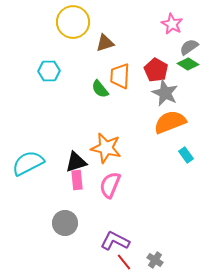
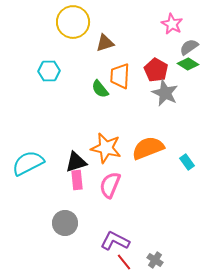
orange semicircle: moved 22 px left, 26 px down
cyan rectangle: moved 1 px right, 7 px down
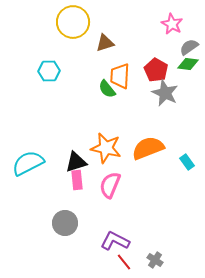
green diamond: rotated 25 degrees counterclockwise
green semicircle: moved 7 px right
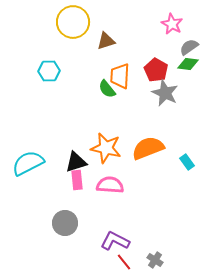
brown triangle: moved 1 px right, 2 px up
pink semicircle: rotated 72 degrees clockwise
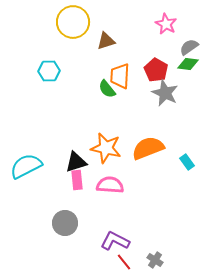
pink star: moved 6 px left
cyan semicircle: moved 2 px left, 3 px down
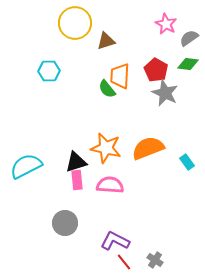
yellow circle: moved 2 px right, 1 px down
gray semicircle: moved 9 px up
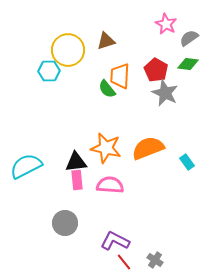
yellow circle: moved 7 px left, 27 px down
black triangle: rotated 10 degrees clockwise
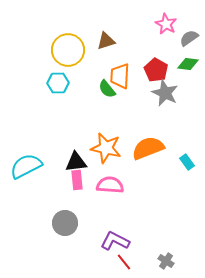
cyan hexagon: moved 9 px right, 12 px down
gray cross: moved 11 px right, 1 px down
